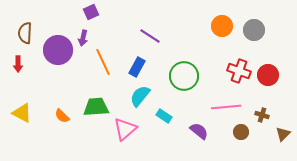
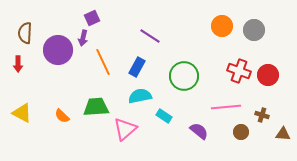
purple square: moved 1 px right, 6 px down
cyan semicircle: rotated 40 degrees clockwise
brown triangle: rotated 49 degrees clockwise
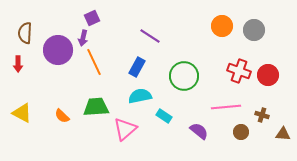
orange line: moved 9 px left
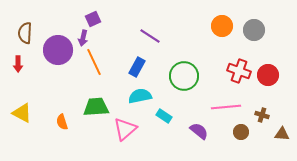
purple square: moved 1 px right, 1 px down
orange semicircle: moved 6 px down; rotated 28 degrees clockwise
brown triangle: moved 1 px left
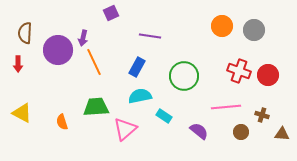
purple square: moved 18 px right, 6 px up
purple line: rotated 25 degrees counterclockwise
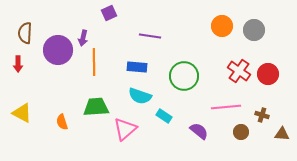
purple square: moved 2 px left
orange line: rotated 24 degrees clockwise
blue rectangle: rotated 66 degrees clockwise
red cross: rotated 15 degrees clockwise
red circle: moved 1 px up
cyan semicircle: rotated 150 degrees counterclockwise
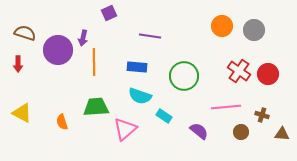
brown semicircle: rotated 105 degrees clockwise
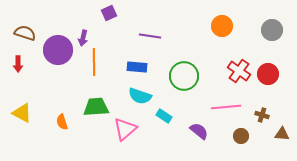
gray circle: moved 18 px right
brown circle: moved 4 px down
